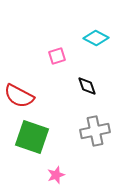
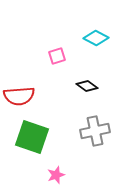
black diamond: rotated 35 degrees counterclockwise
red semicircle: rotated 32 degrees counterclockwise
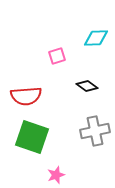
cyan diamond: rotated 30 degrees counterclockwise
red semicircle: moved 7 px right
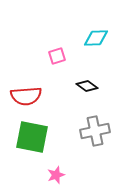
green square: rotated 8 degrees counterclockwise
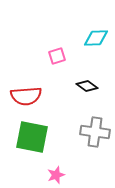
gray cross: moved 1 px down; rotated 20 degrees clockwise
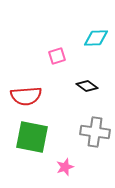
pink star: moved 9 px right, 8 px up
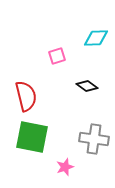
red semicircle: rotated 100 degrees counterclockwise
gray cross: moved 1 px left, 7 px down
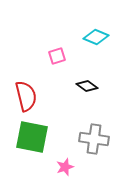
cyan diamond: moved 1 px up; rotated 25 degrees clockwise
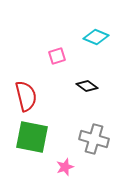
gray cross: rotated 8 degrees clockwise
